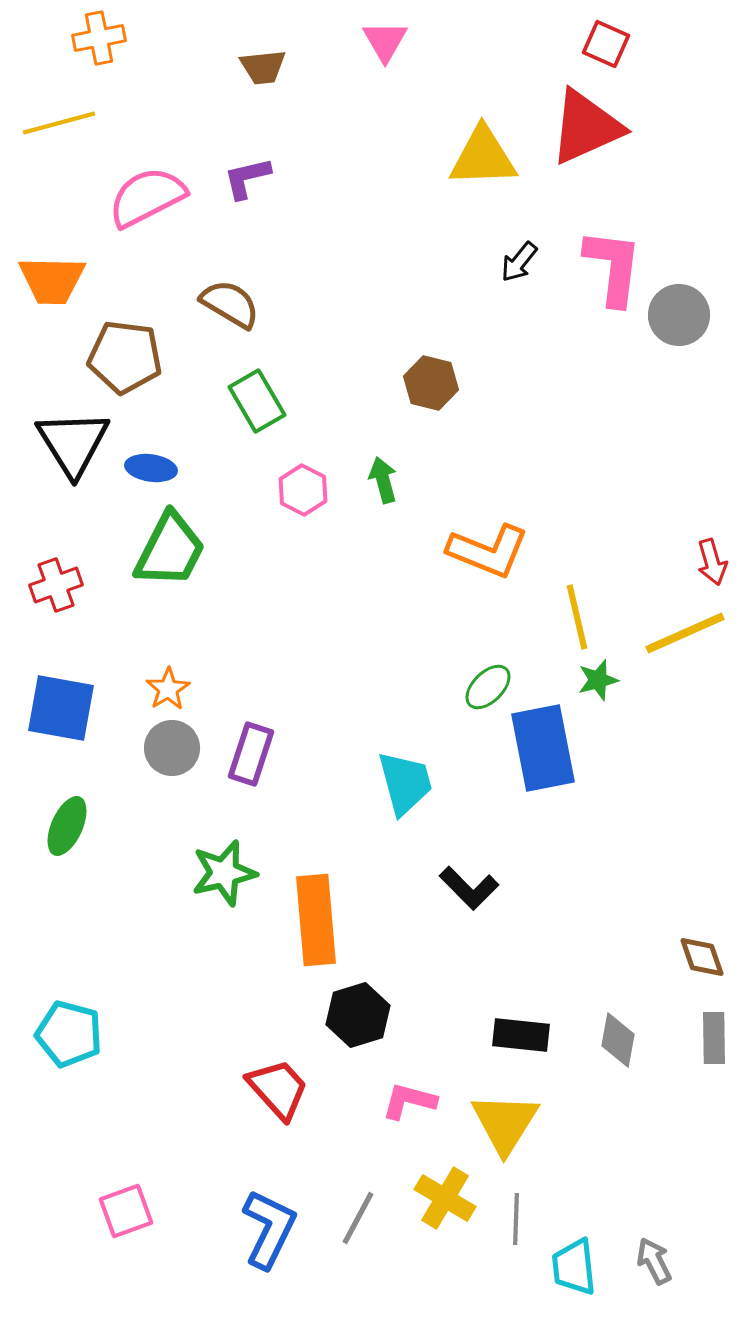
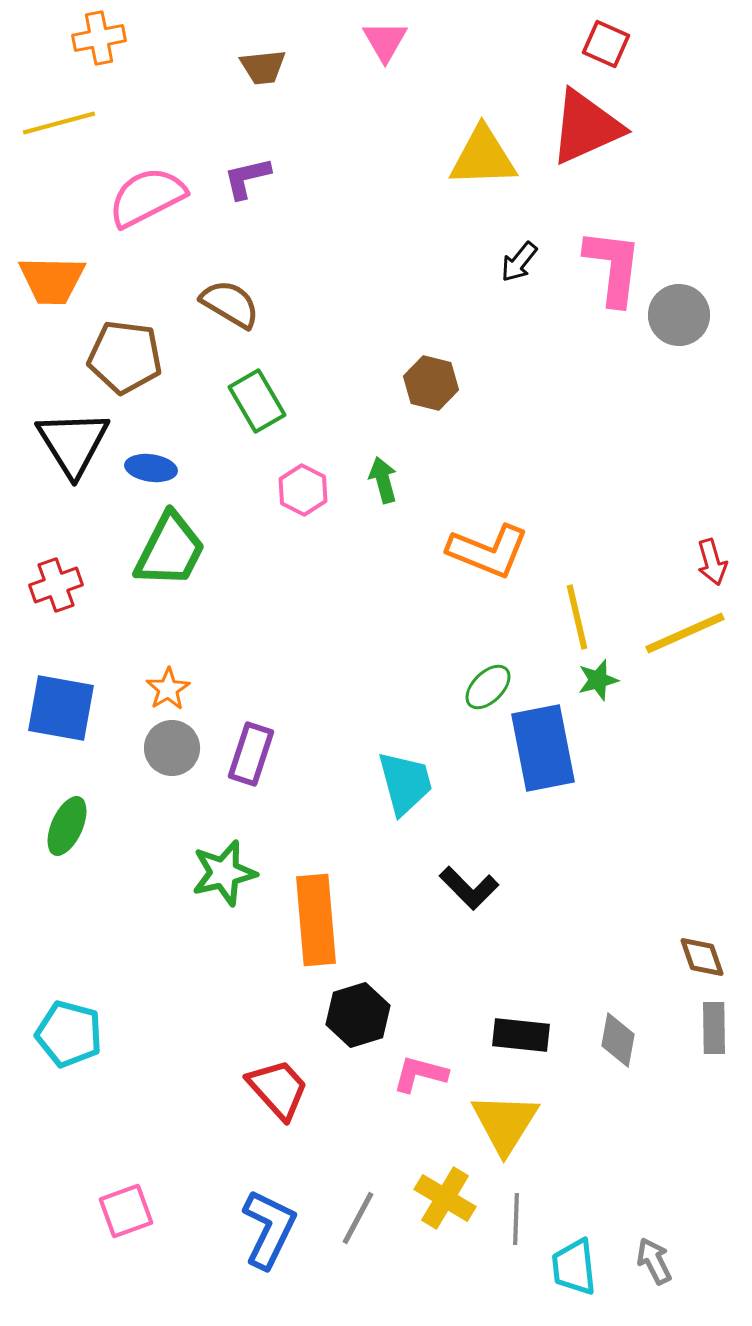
gray rectangle at (714, 1038): moved 10 px up
pink L-shape at (409, 1101): moved 11 px right, 27 px up
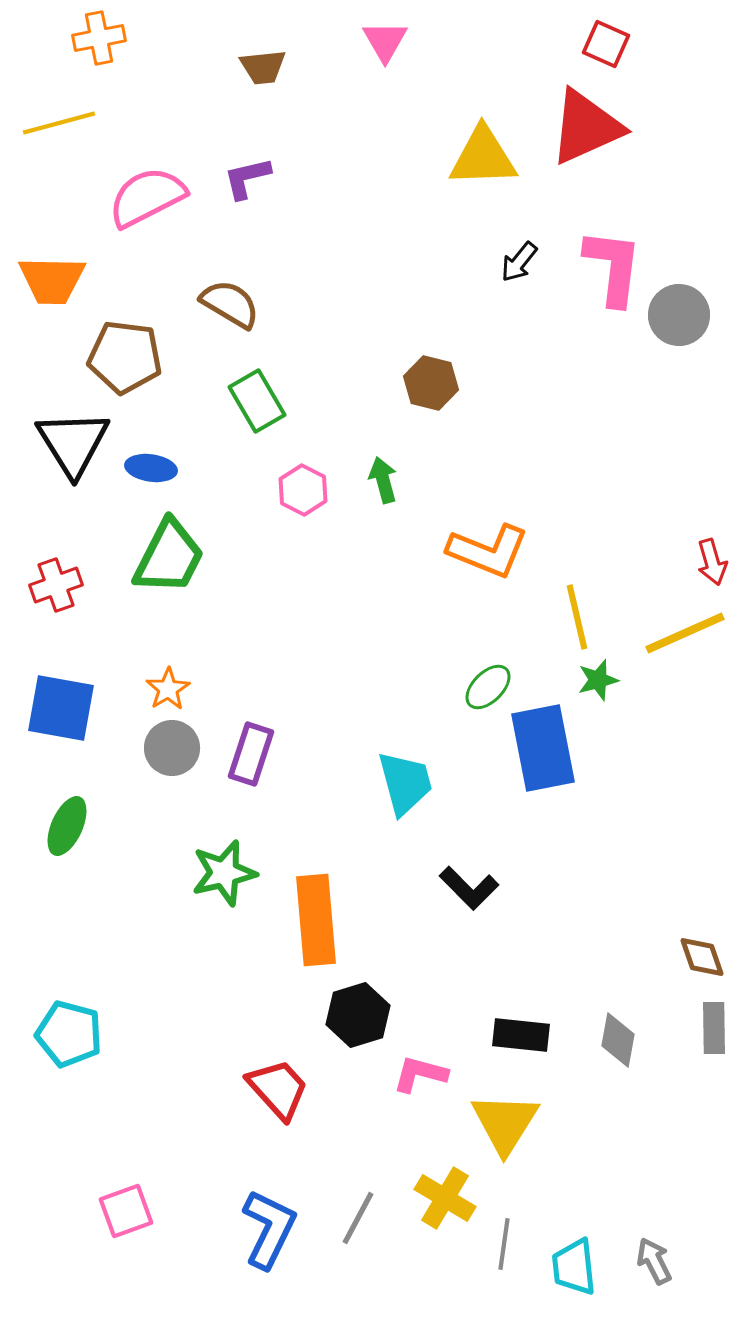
green trapezoid at (170, 550): moved 1 px left, 7 px down
gray line at (516, 1219): moved 12 px left, 25 px down; rotated 6 degrees clockwise
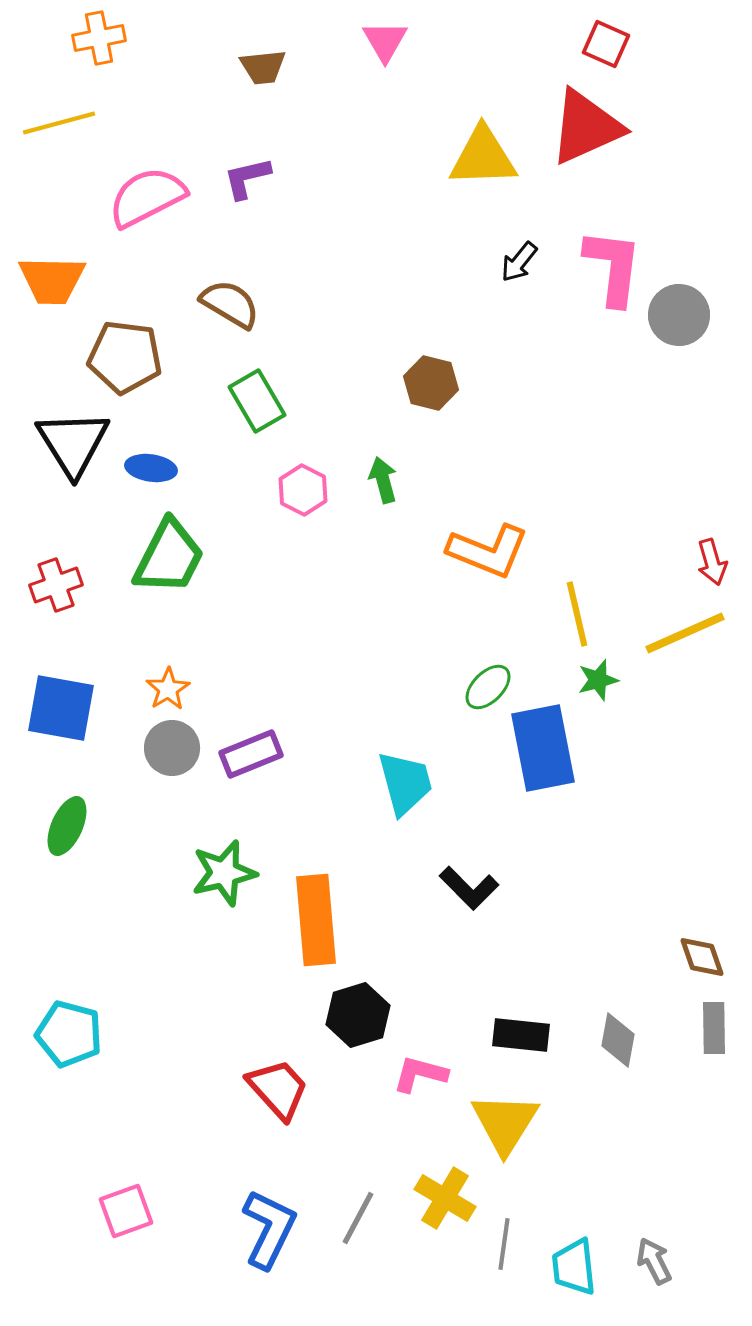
yellow line at (577, 617): moved 3 px up
purple rectangle at (251, 754): rotated 50 degrees clockwise
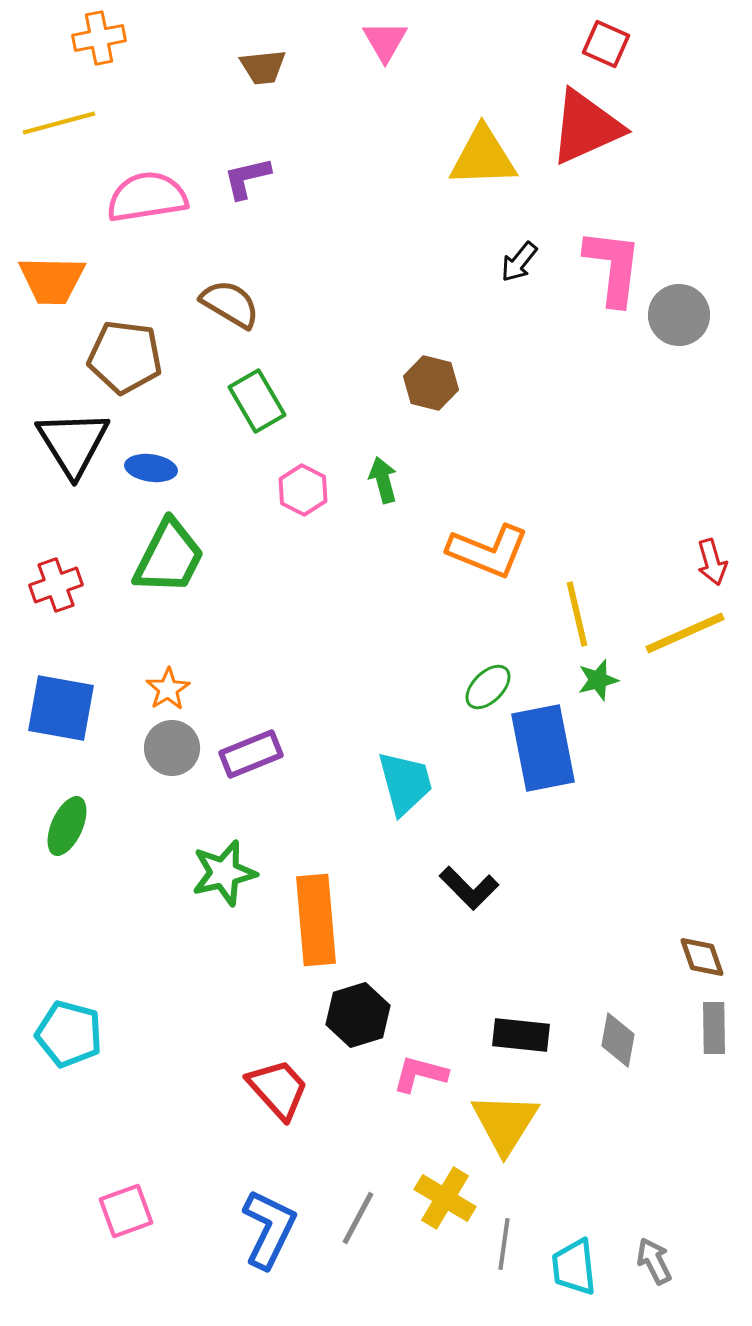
pink semicircle at (147, 197): rotated 18 degrees clockwise
